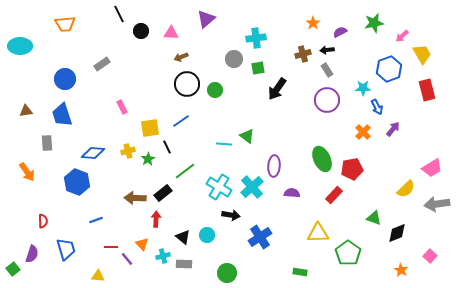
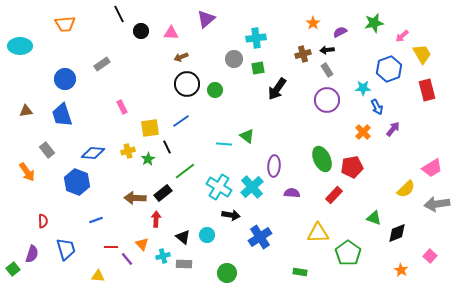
gray rectangle at (47, 143): moved 7 px down; rotated 35 degrees counterclockwise
red pentagon at (352, 169): moved 2 px up
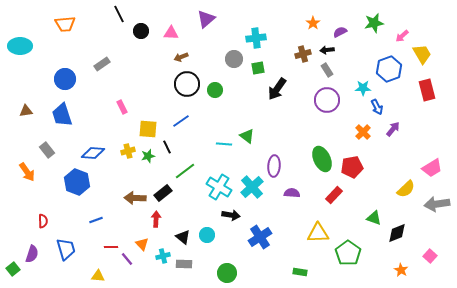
yellow square at (150, 128): moved 2 px left, 1 px down; rotated 12 degrees clockwise
green star at (148, 159): moved 3 px up; rotated 16 degrees clockwise
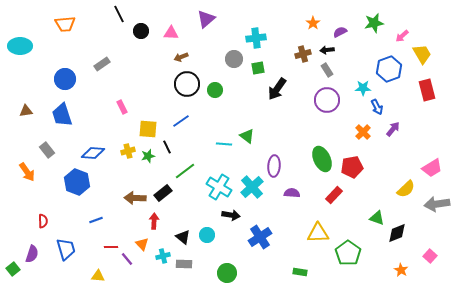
green triangle at (374, 218): moved 3 px right
red arrow at (156, 219): moved 2 px left, 2 px down
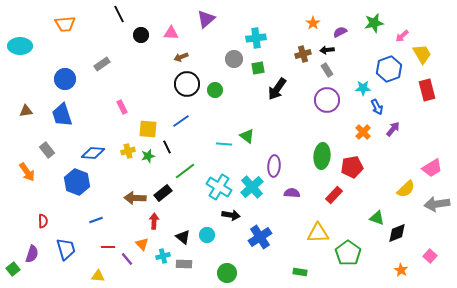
black circle at (141, 31): moved 4 px down
green ellipse at (322, 159): moved 3 px up; rotated 30 degrees clockwise
red line at (111, 247): moved 3 px left
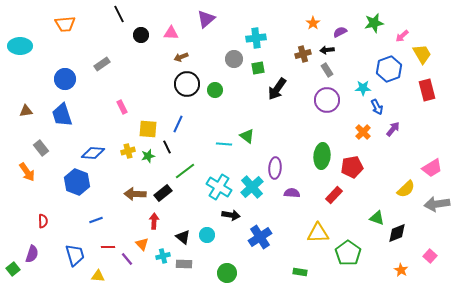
blue line at (181, 121): moved 3 px left, 3 px down; rotated 30 degrees counterclockwise
gray rectangle at (47, 150): moved 6 px left, 2 px up
purple ellipse at (274, 166): moved 1 px right, 2 px down
brown arrow at (135, 198): moved 4 px up
blue trapezoid at (66, 249): moved 9 px right, 6 px down
